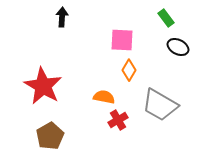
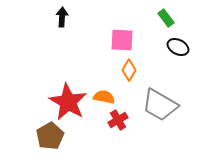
red star: moved 25 px right, 16 px down
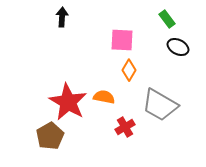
green rectangle: moved 1 px right, 1 px down
red cross: moved 7 px right, 7 px down
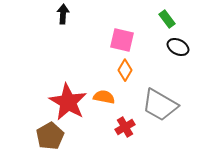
black arrow: moved 1 px right, 3 px up
pink square: rotated 10 degrees clockwise
orange diamond: moved 4 px left
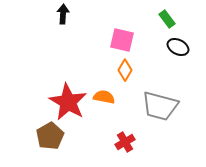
gray trapezoid: moved 1 px down; rotated 15 degrees counterclockwise
red cross: moved 15 px down
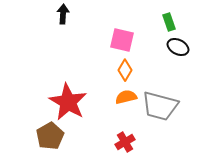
green rectangle: moved 2 px right, 3 px down; rotated 18 degrees clockwise
orange semicircle: moved 22 px right; rotated 25 degrees counterclockwise
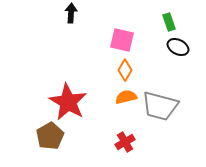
black arrow: moved 8 px right, 1 px up
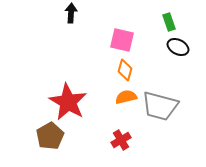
orange diamond: rotated 15 degrees counterclockwise
red cross: moved 4 px left, 2 px up
